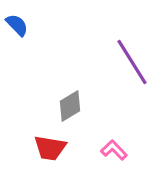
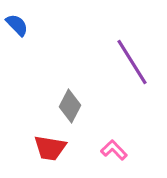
gray diamond: rotated 32 degrees counterclockwise
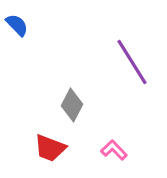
gray diamond: moved 2 px right, 1 px up
red trapezoid: rotated 12 degrees clockwise
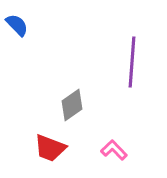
purple line: rotated 36 degrees clockwise
gray diamond: rotated 28 degrees clockwise
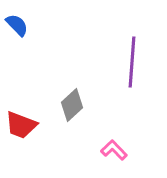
gray diamond: rotated 8 degrees counterclockwise
red trapezoid: moved 29 px left, 23 px up
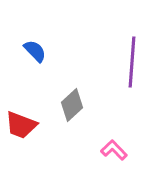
blue semicircle: moved 18 px right, 26 px down
